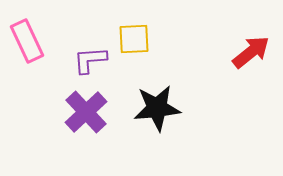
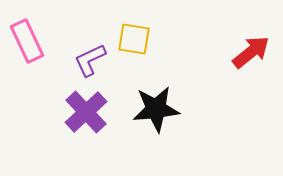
yellow square: rotated 12 degrees clockwise
purple L-shape: rotated 21 degrees counterclockwise
black star: moved 1 px left, 1 px down
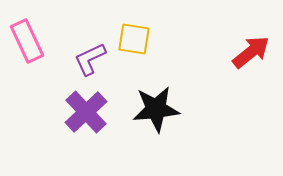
purple L-shape: moved 1 px up
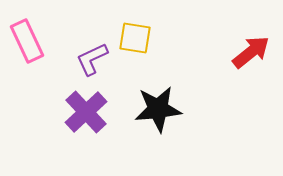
yellow square: moved 1 px right, 1 px up
purple L-shape: moved 2 px right
black star: moved 2 px right
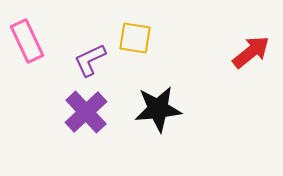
purple L-shape: moved 2 px left, 1 px down
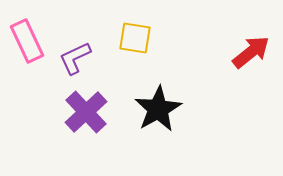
purple L-shape: moved 15 px left, 2 px up
black star: rotated 24 degrees counterclockwise
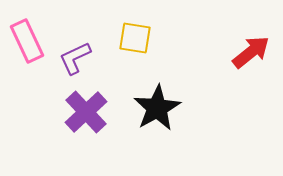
black star: moved 1 px left, 1 px up
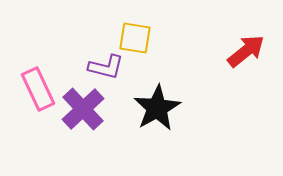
pink rectangle: moved 11 px right, 48 px down
red arrow: moved 5 px left, 1 px up
purple L-shape: moved 31 px right, 9 px down; rotated 141 degrees counterclockwise
purple cross: moved 3 px left, 3 px up
